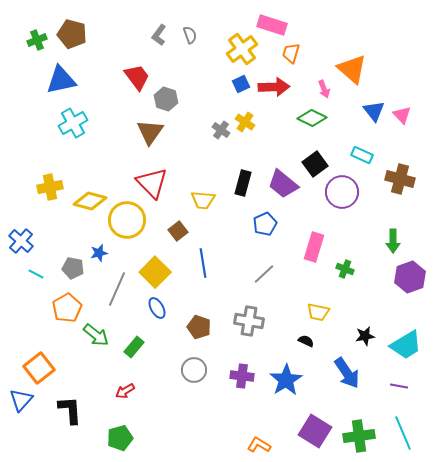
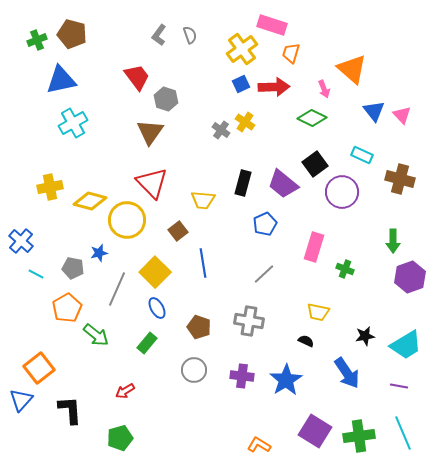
green rectangle at (134, 347): moved 13 px right, 4 px up
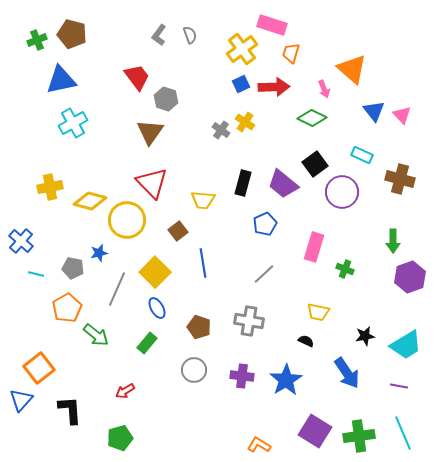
cyan line at (36, 274): rotated 14 degrees counterclockwise
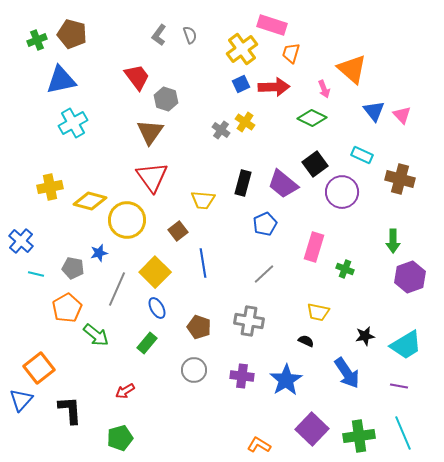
red triangle at (152, 183): moved 6 px up; rotated 8 degrees clockwise
purple square at (315, 431): moved 3 px left, 2 px up; rotated 12 degrees clockwise
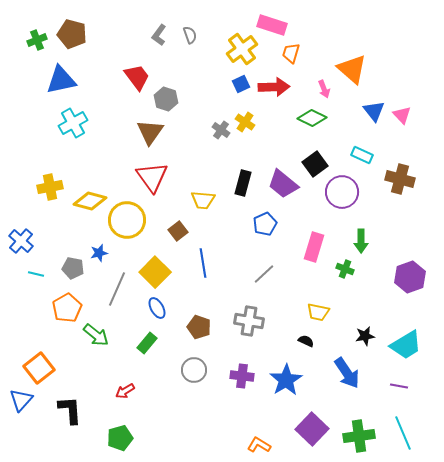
green arrow at (393, 241): moved 32 px left
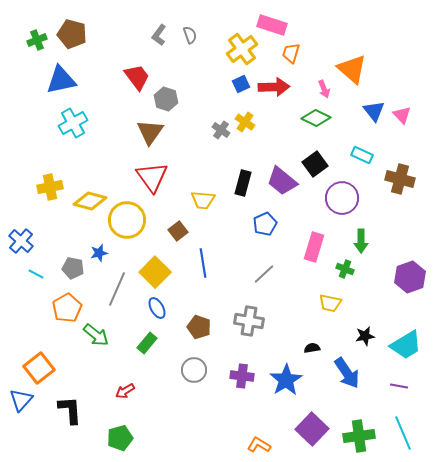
green diamond at (312, 118): moved 4 px right
purple trapezoid at (283, 184): moved 1 px left, 3 px up
purple circle at (342, 192): moved 6 px down
cyan line at (36, 274): rotated 14 degrees clockwise
yellow trapezoid at (318, 312): moved 12 px right, 9 px up
black semicircle at (306, 341): moved 6 px right, 7 px down; rotated 35 degrees counterclockwise
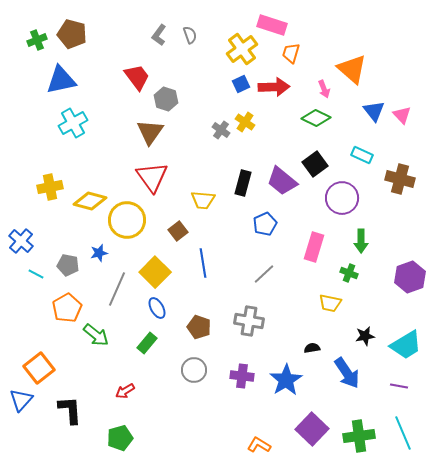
gray pentagon at (73, 268): moved 5 px left, 3 px up
green cross at (345, 269): moved 4 px right, 4 px down
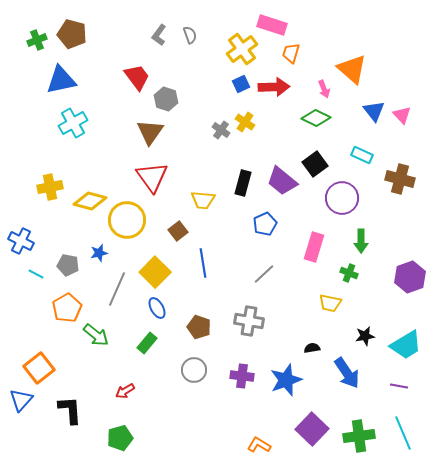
blue cross at (21, 241): rotated 15 degrees counterclockwise
blue star at (286, 380): rotated 12 degrees clockwise
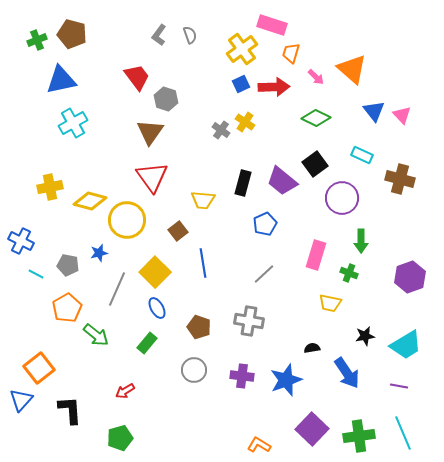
pink arrow at (324, 89): moved 8 px left, 12 px up; rotated 24 degrees counterclockwise
pink rectangle at (314, 247): moved 2 px right, 8 px down
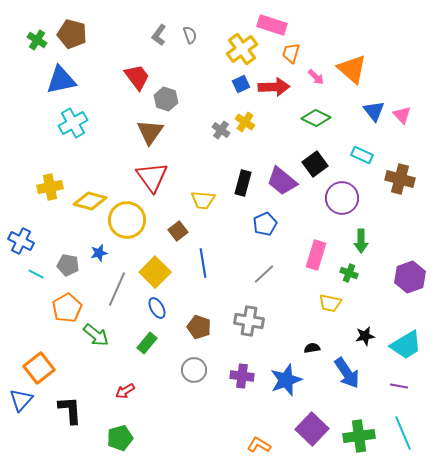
green cross at (37, 40): rotated 36 degrees counterclockwise
